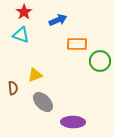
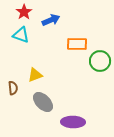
blue arrow: moved 7 px left
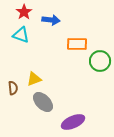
blue arrow: rotated 30 degrees clockwise
yellow triangle: moved 1 px left, 4 px down
purple ellipse: rotated 25 degrees counterclockwise
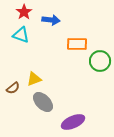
brown semicircle: rotated 56 degrees clockwise
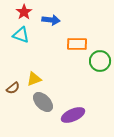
purple ellipse: moved 7 px up
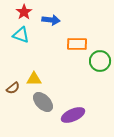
yellow triangle: rotated 21 degrees clockwise
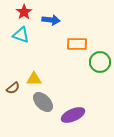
green circle: moved 1 px down
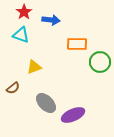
yellow triangle: moved 12 px up; rotated 21 degrees counterclockwise
gray ellipse: moved 3 px right, 1 px down
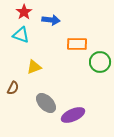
brown semicircle: rotated 24 degrees counterclockwise
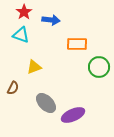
green circle: moved 1 px left, 5 px down
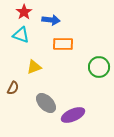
orange rectangle: moved 14 px left
